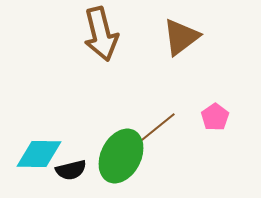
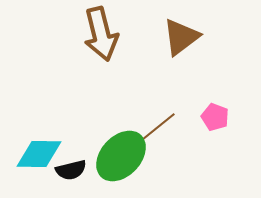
pink pentagon: rotated 16 degrees counterclockwise
green ellipse: rotated 16 degrees clockwise
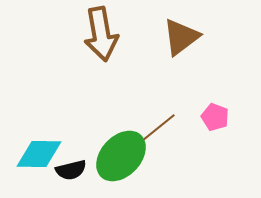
brown arrow: rotated 4 degrees clockwise
brown line: moved 1 px down
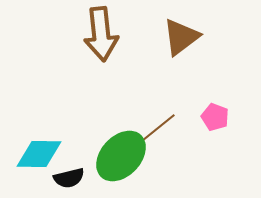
brown arrow: rotated 4 degrees clockwise
black semicircle: moved 2 px left, 8 px down
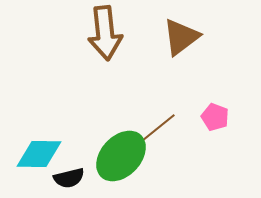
brown arrow: moved 4 px right, 1 px up
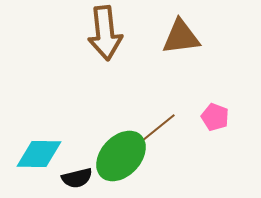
brown triangle: rotated 30 degrees clockwise
black semicircle: moved 8 px right
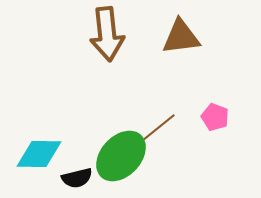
brown arrow: moved 2 px right, 1 px down
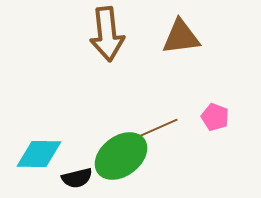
brown line: rotated 15 degrees clockwise
green ellipse: rotated 10 degrees clockwise
